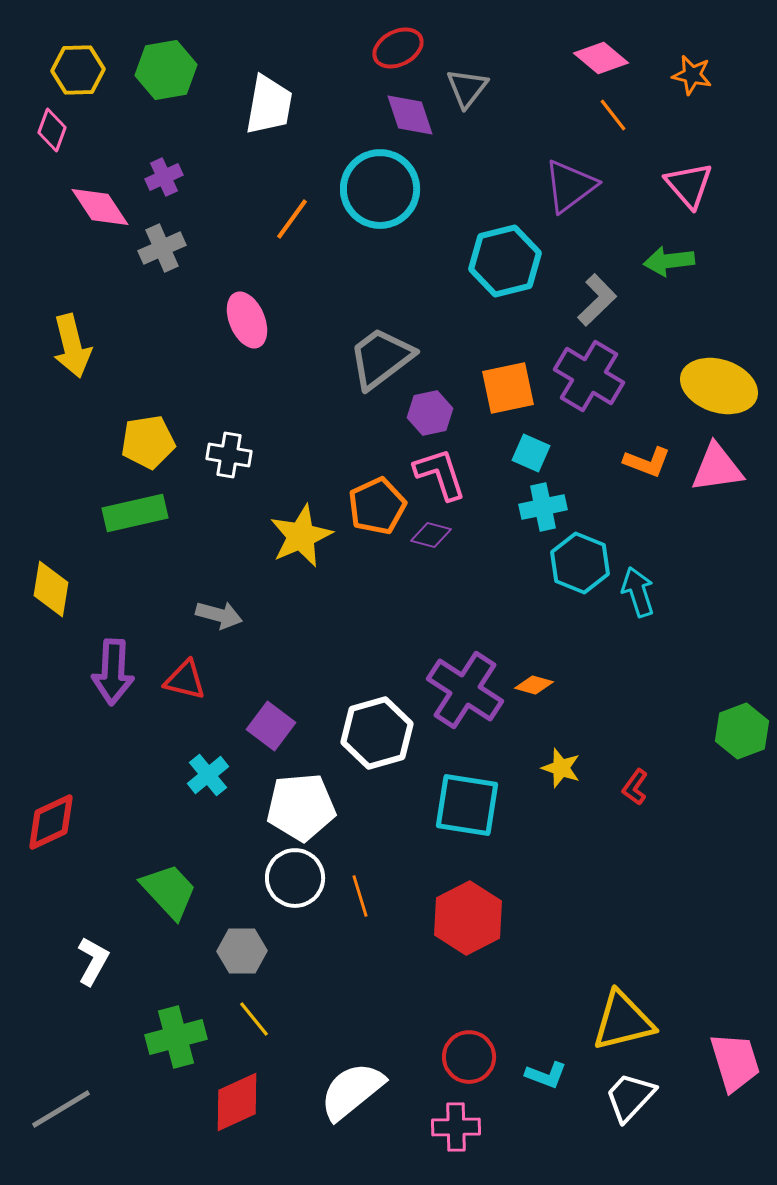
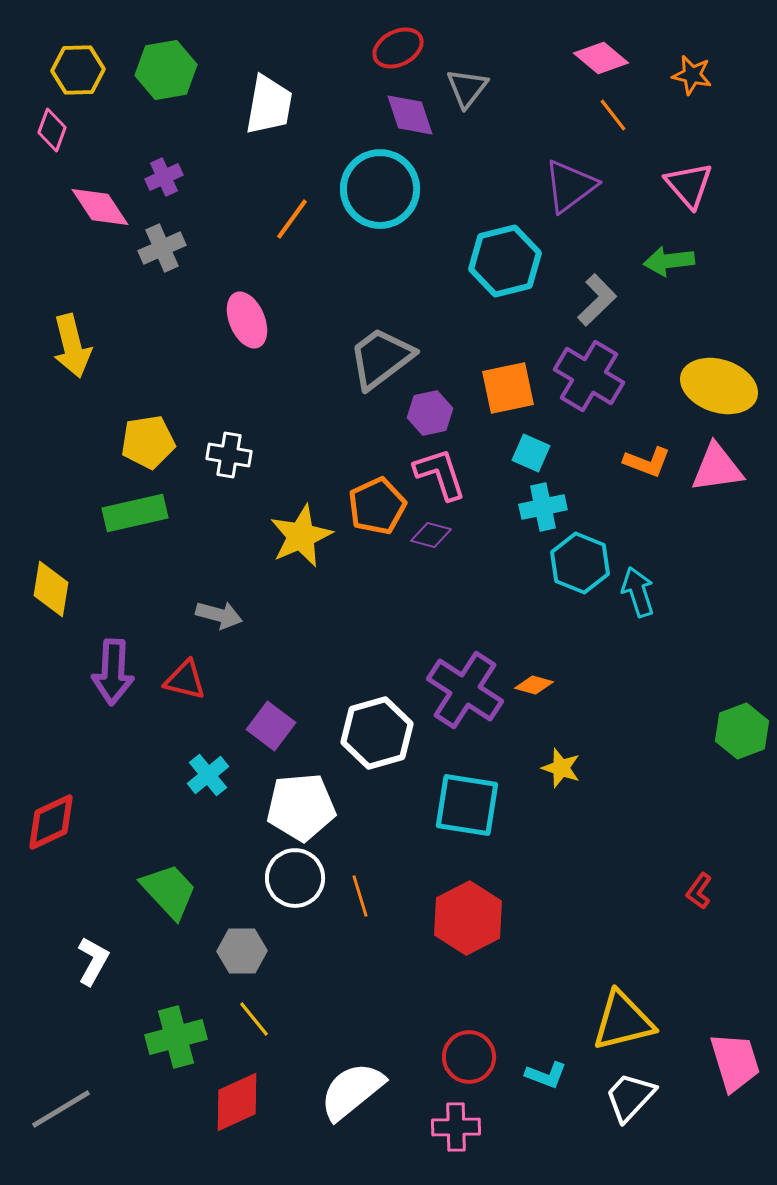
red L-shape at (635, 787): moved 64 px right, 104 px down
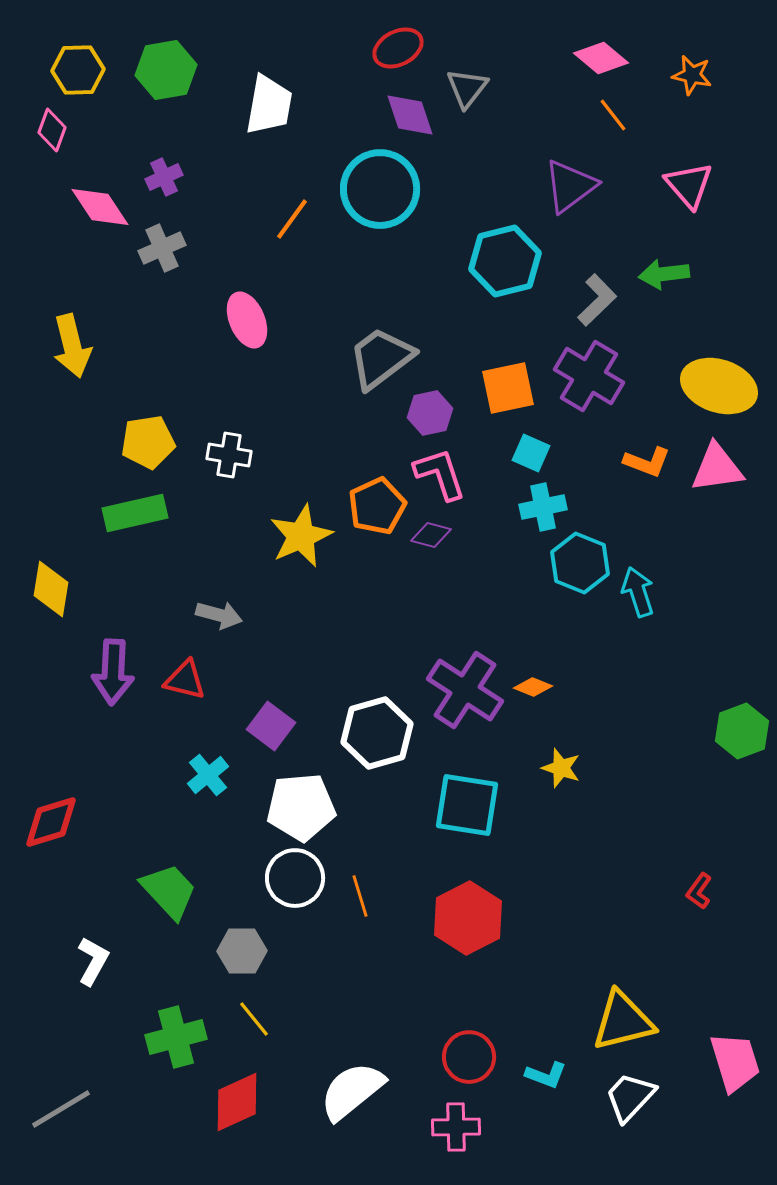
green arrow at (669, 261): moved 5 px left, 13 px down
orange diamond at (534, 685): moved 1 px left, 2 px down; rotated 6 degrees clockwise
red diamond at (51, 822): rotated 8 degrees clockwise
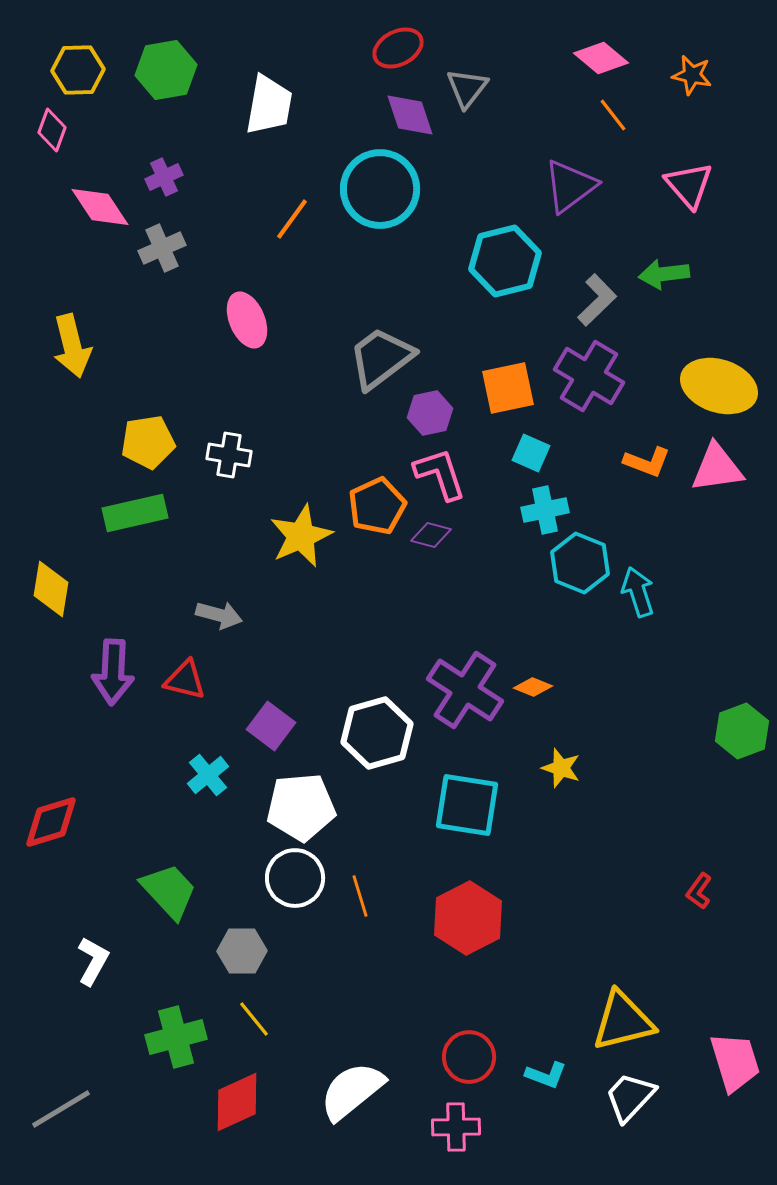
cyan cross at (543, 507): moved 2 px right, 3 px down
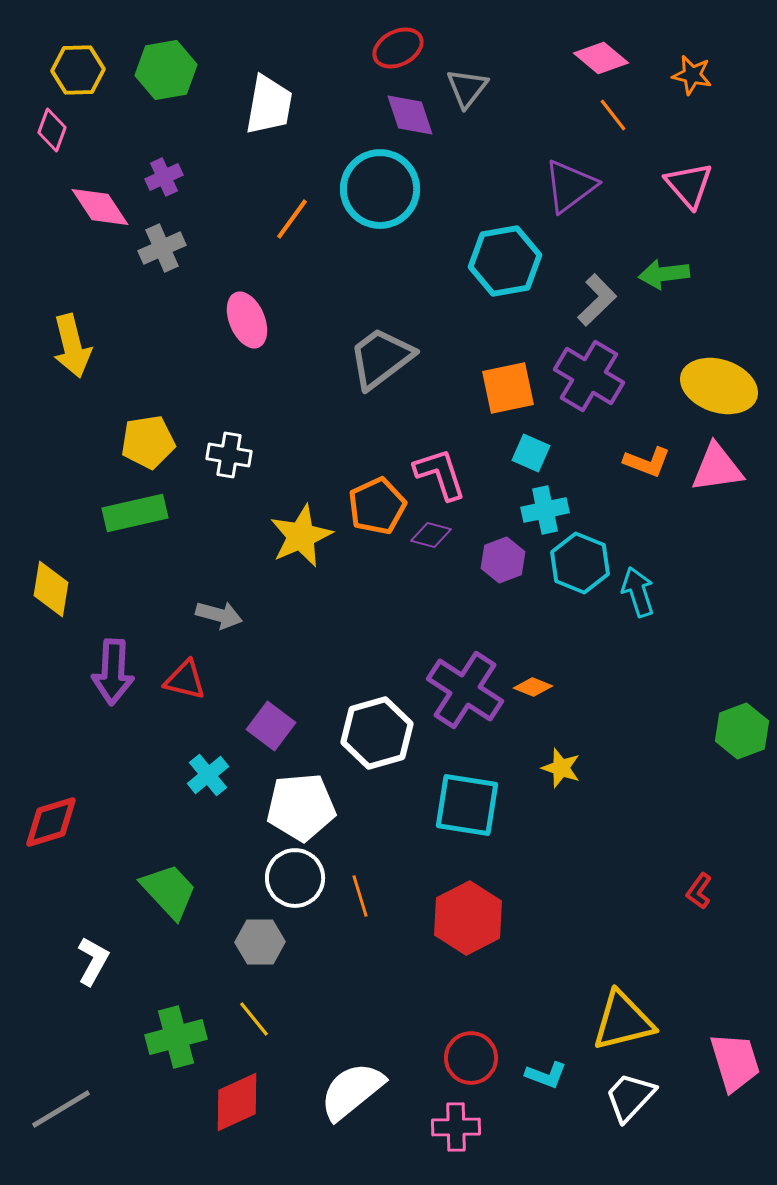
cyan hexagon at (505, 261): rotated 4 degrees clockwise
purple hexagon at (430, 413): moved 73 px right, 147 px down; rotated 9 degrees counterclockwise
gray hexagon at (242, 951): moved 18 px right, 9 px up
red circle at (469, 1057): moved 2 px right, 1 px down
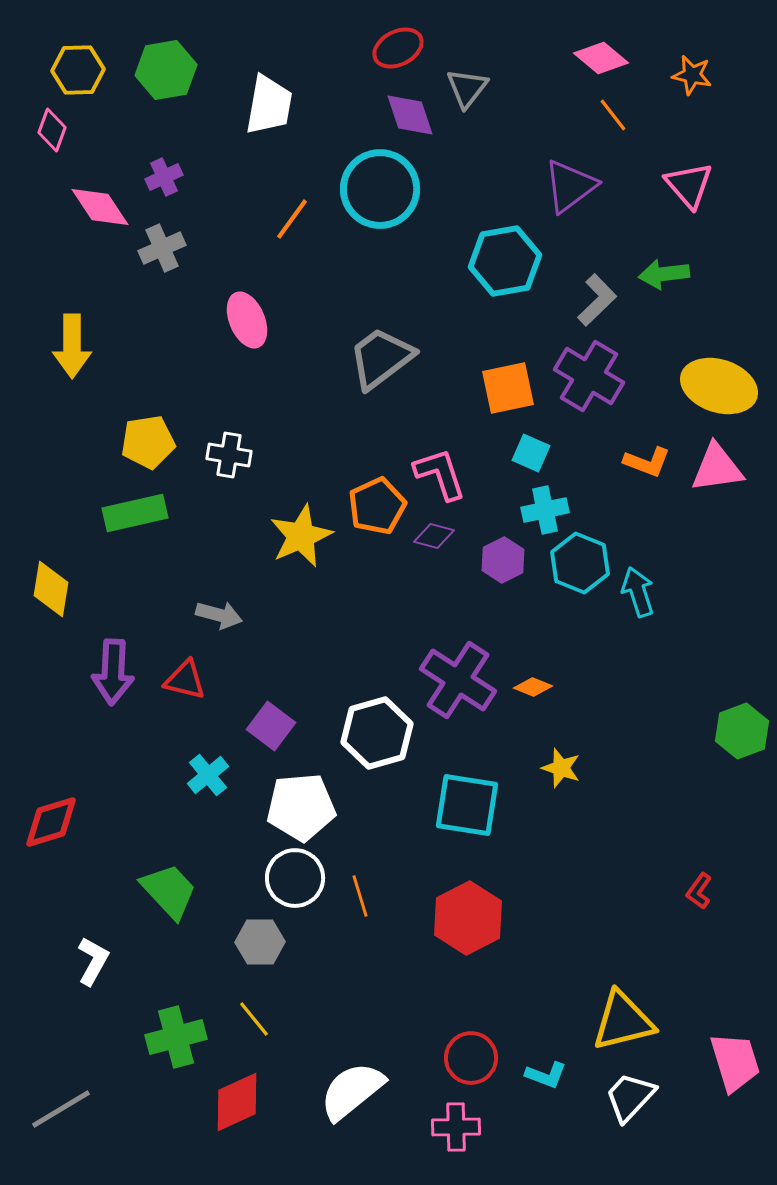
yellow arrow at (72, 346): rotated 14 degrees clockwise
purple diamond at (431, 535): moved 3 px right, 1 px down
purple hexagon at (503, 560): rotated 6 degrees counterclockwise
purple cross at (465, 690): moved 7 px left, 10 px up
